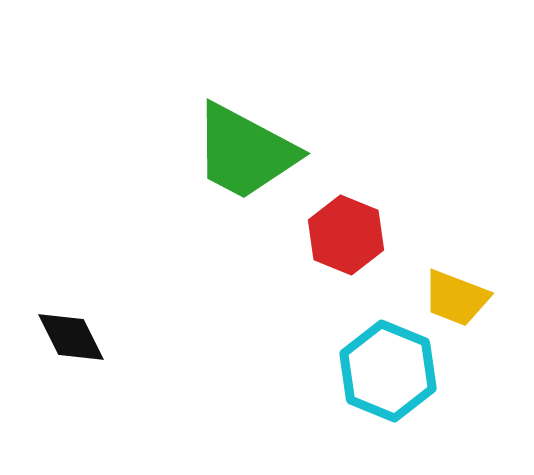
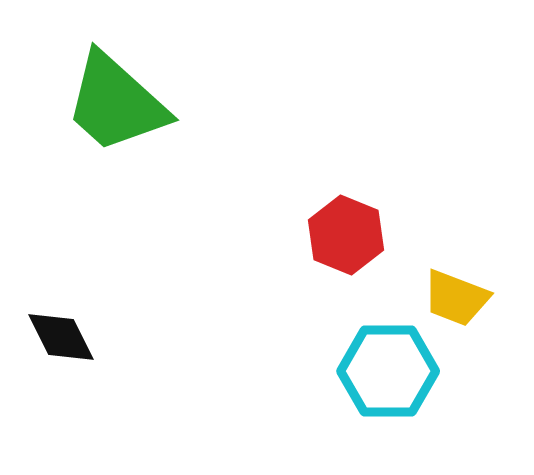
green trapezoid: moved 129 px left, 49 px up; rotated 14 degrees clockwise
black diamond: moved 10 px left
cyan hexagon: rotated 22 degrees counterclockwise
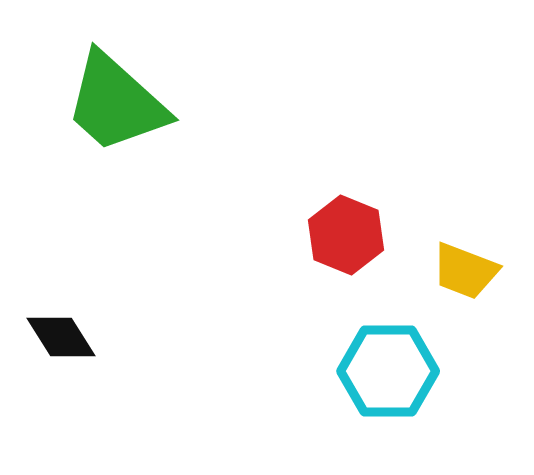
yellow trapezoid: moved 9 px right, 27 px up
black diamond: rotated 6 degrees counterclockwise
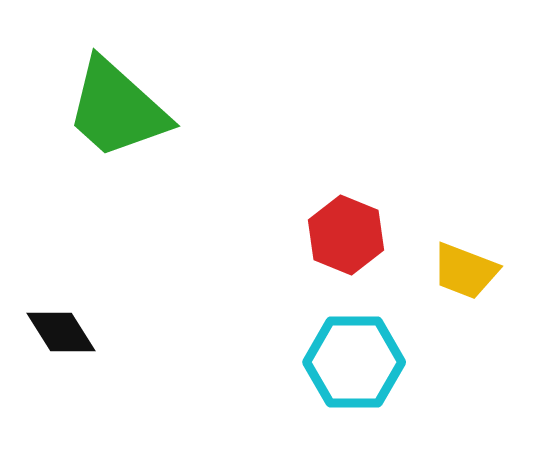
green trapezoid: moved 1 px right, 6 px down
black diamond: moved 5 px up
cyan hexagon: moved 34 px left, 9 px up
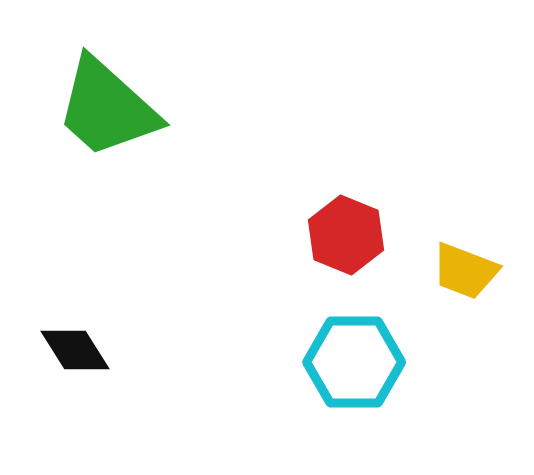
green trapezoid: moved 10 px left, 1 px up
black diamond: moved 14 px right, 18 px down
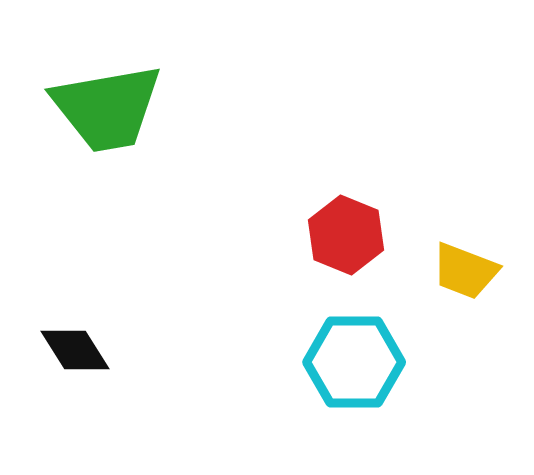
green trapezoid: rotated 52 degrees counterclockwise
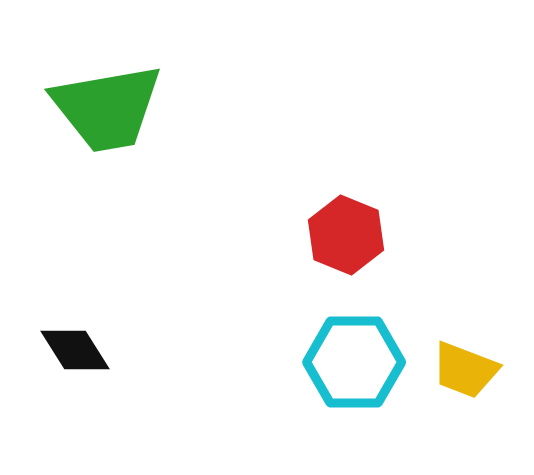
yellow trapezoid: moved 99 px down
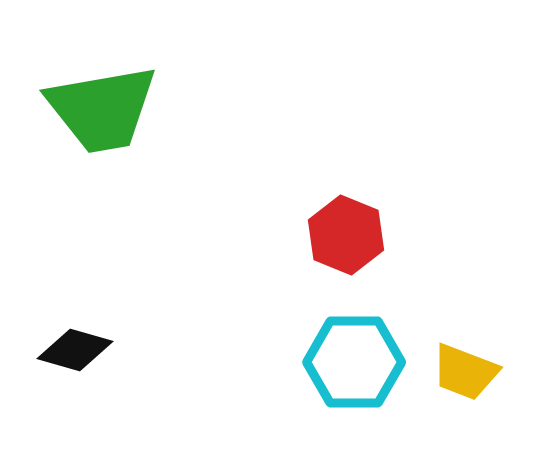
green trapezoid: moved 5 px left, 1 px down
black diamond: rotated 42 degrees counterclockwise
yellow trapezoid: moved 2 px down
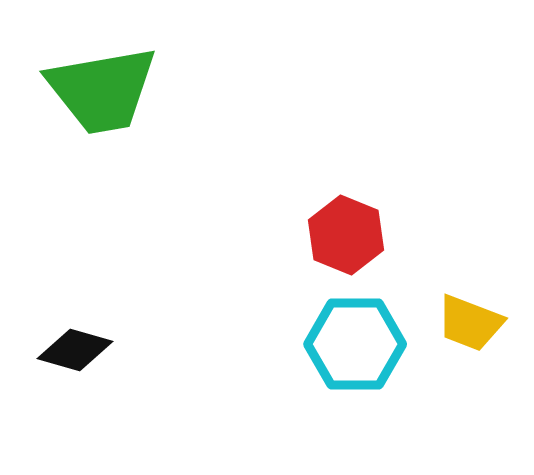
green trapezoid: moved 19 px up
cyan hexagon: moved 1 px right, 18 px up
yellow trapezoid: moved 5 px right, 49 px up
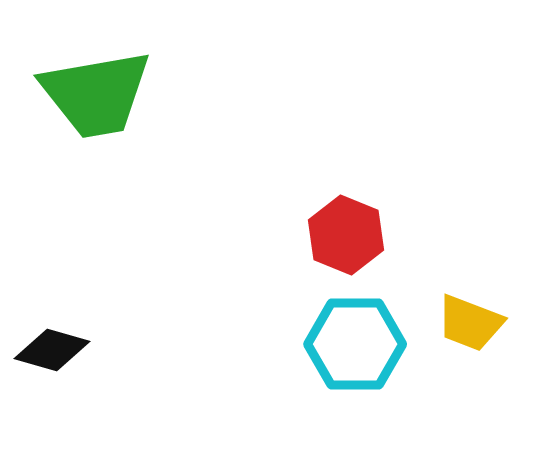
green trapezoid: moved 6 px left, 4 px down
black diamond: moved 23 px left
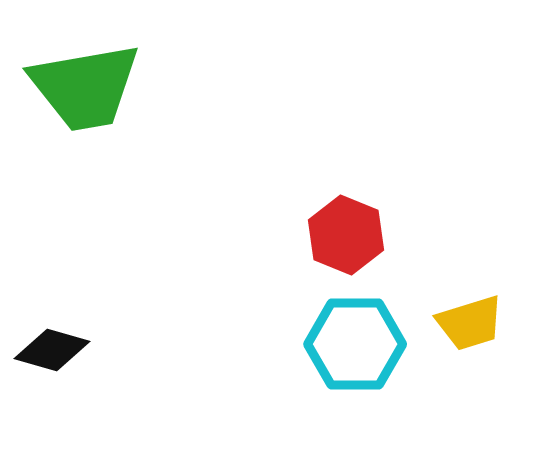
green trapezoid: moved 11 px left, 7 px up
yellow trapezoid: rotated 38 degrees counterclockwise
